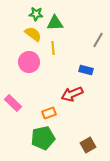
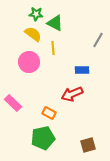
green triangle: rotated 30 degrees clockwise
blue rectangle: moved 4 px left; rotated 16 degrees counterclockwise
orange rectangle: rotated 48 degrees clockwise
brown square: rotated 14 degrees clockwise
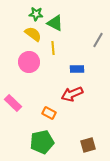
blue rectangle: moved 5 px left, 1 px up
green pentagon: moved 1 px left, 4 px down
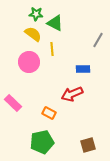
yellow line: moved 1 px left, 1 px down
blue rectangle: moved 6 px right
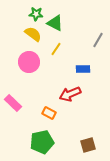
yellow line: moved 4 px right; rotated 40 degrees clockwise
red arrow: moved 2 px left
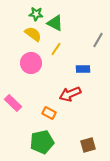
pink circle: moved 2 px right, 1 px down
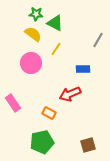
pink rectangle: rotated 12 degrees clockwise
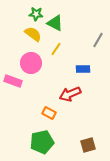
pink rectangle: moved 22 px up; rotated 36 degrees counterclockwise
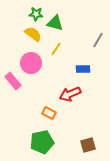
green triangle: rotated 12 degrees counterclockwise
pink rectangle: rotated 30 degrees clockwise
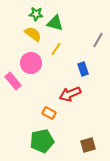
blue rectangle: rotated 72 degrees clockwise
green pentagon: moved 1 px up
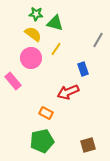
pink circle: moved 5 px up
red arrow: moved 2 px left, 2 px up
orange rectangle: moved 3 px left
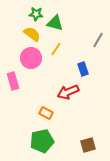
yellow semicircle: moved 1 px left
pink rectangle: rotated 24 degrees clockwise
